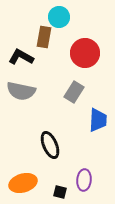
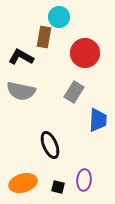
black square: moved 2 px left, 5 px up
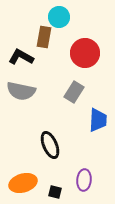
black square: moved 3 px left, 5 px down
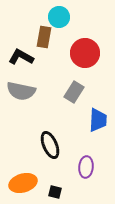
purple ellipse: moved 2 px right, 13 px up
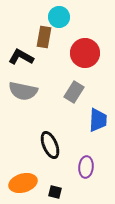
gray semicircle: moved 2 px right
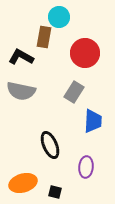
gray semicircle: moved 2 px left
blue trapezoid: moved 5 px left, 1 px down
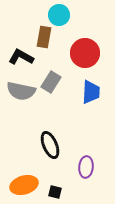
cyan circle: moved 2 px up
gray rectangle: moved 23 px left, 10 px up
blue trapezoid: moved 2 px left, 29 px up
orange ellipse: moved 1 px right, 2 px down
